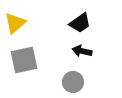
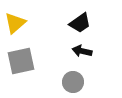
gray square: moved 3 px left, 1 px down
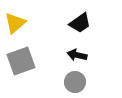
black arrow: moved 5 px left, 4 px down
gray square: rotated 8 degrees counterclockwise
gray circle: moved 2 px right
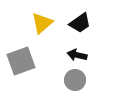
yellow triangle: moved 27 px right
gray circle: moved 2 px up
